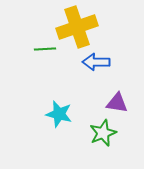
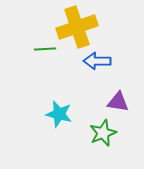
blue arrow: moved 1 px right, 1 px up
purple triangle: moved 1 px right, 1 px up
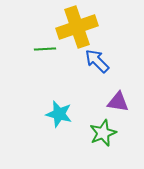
blue arrow: rotated 44 degrees clockwise
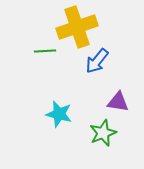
green line: moved 2 px down
blue arrow: rotated 96 degrees counterclockwise
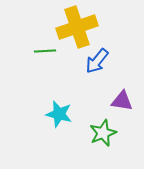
purple triangle: moved 4 px right, 1 px up
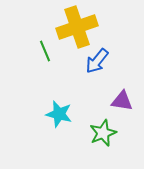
green line: rotated 70 degrees clockwise
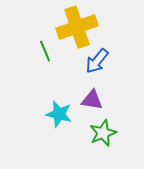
purple triangle: moved 30 px left, 1 px up
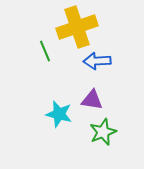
blue arrow: rotated 48 degrees clockwise
green star: moved 1 px up
